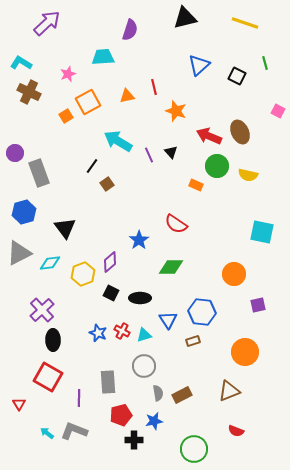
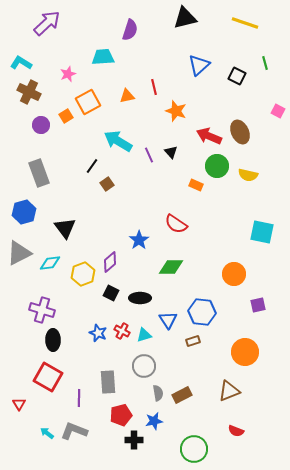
purple circle at (15, 153): moved 26 px right, 28 px up
purple cross at (42, 310): rotated 30 degrees counterclockwise
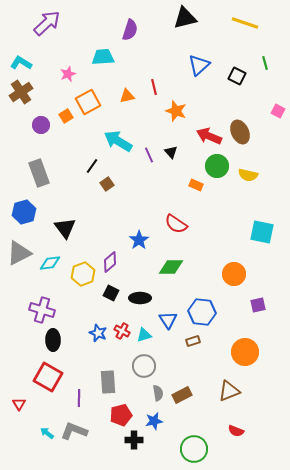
brown cross at (29, 92): moved 8 px left; rotated 30 degrees clockwise
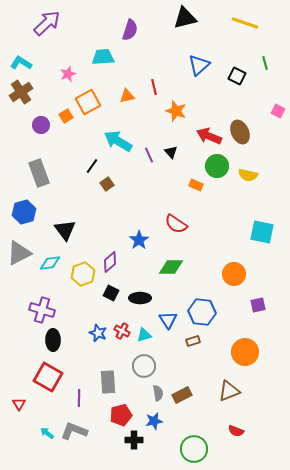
black triangle at (65, 228): moved 2 px down
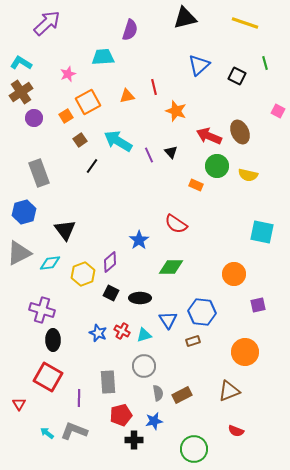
purple circle at (41, 125): moved 7 px left, 7 px up
brown square at (107, 184): moved 27 px left, 44 px up
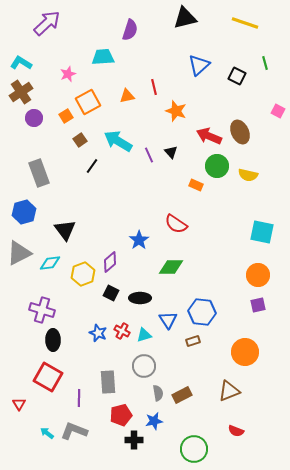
orange circle at (234, 274): moved 24 px right, 1 px down
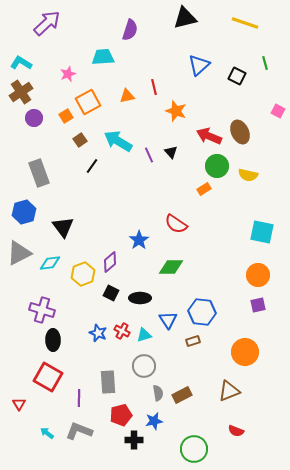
orange rectangle at (196, 185): moved 8 px right, 4 px down; rotated 56 degrees counterclockwise
black triangle at (65, 230): moved 2 px left, 3 px up
gray L-shape at (74, 431): moved 5 px right
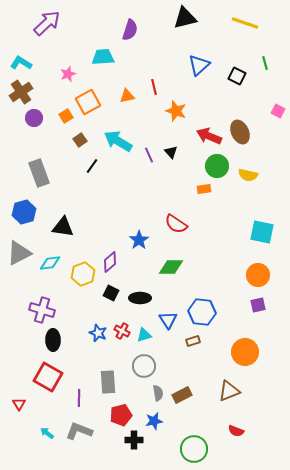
orange rectangle at (204, 189): rotated 24 degrees clockwise
black triangle at (63, 227): rotated 45 degrees counterclockwise
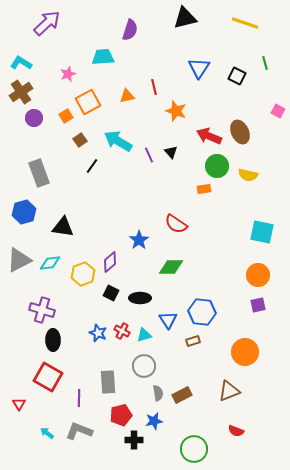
blue triangle at (199, 65): moved 3 px down; rotated 15 degrees counterclockwise
gray triangle at (19, 253): moved 7 px down
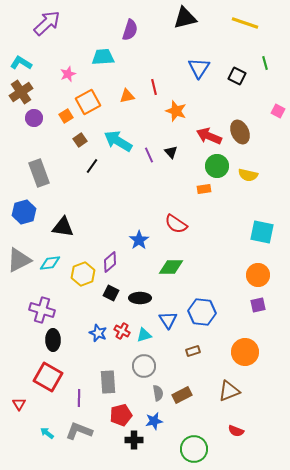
brown rectangle at (193, 341): moved 10 px down
